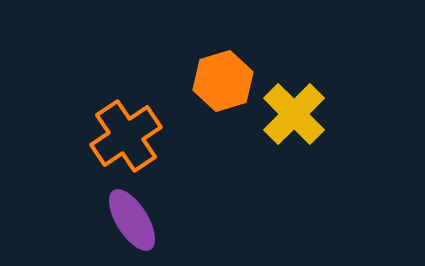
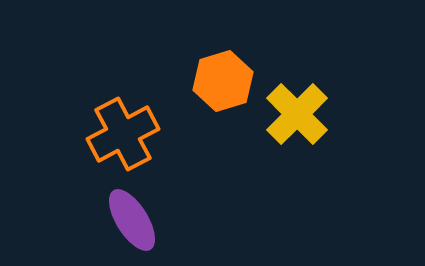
yellow cross: moved 3 px right
orange cross: moved 3 px left, 2 px up; rotated 6 degrees clockwise
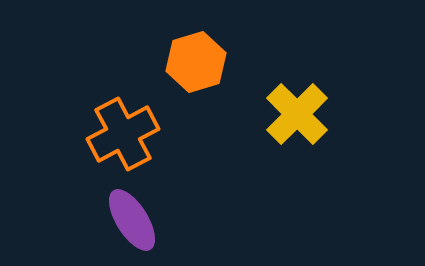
orange hexagon: moved 27 px left, 19 px up
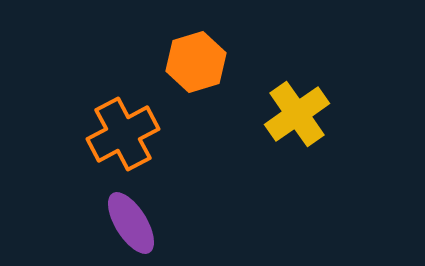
yellow cross: rotated 10 degrees clockwise
purple ellipse: moved 1 px left, 3 px down
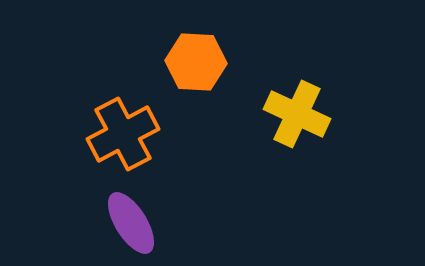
orange hexagon: rotated 20 degrees clockwise
yellow cross: rotated 30 degrees counterclockwise
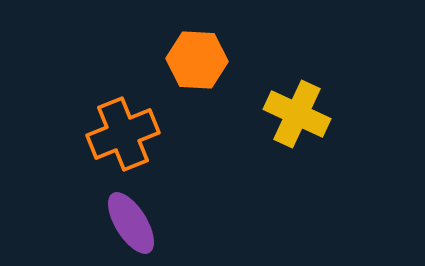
orange hexagon: moved 1 px right, 2 px up
orange cross: rotated 6 degrees clockwise
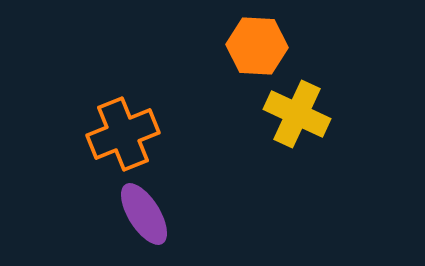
orange hexagon: moved 60 px right, 14 px up
purple ellipse: moved 13 px right, 9 px up
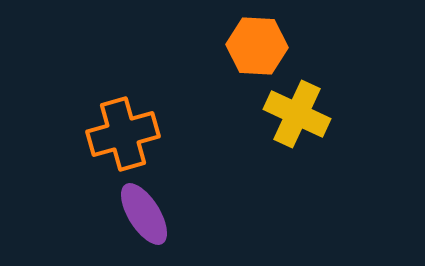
orange cross: rotated 6 degrees clockwise
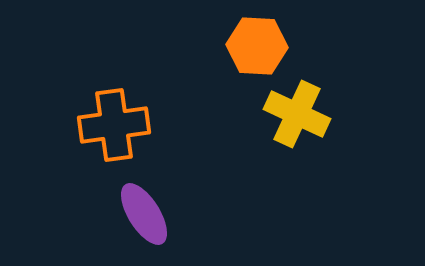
orange cross: moved 9 px left, 9 px up; rotated 8 degrees clockwise
